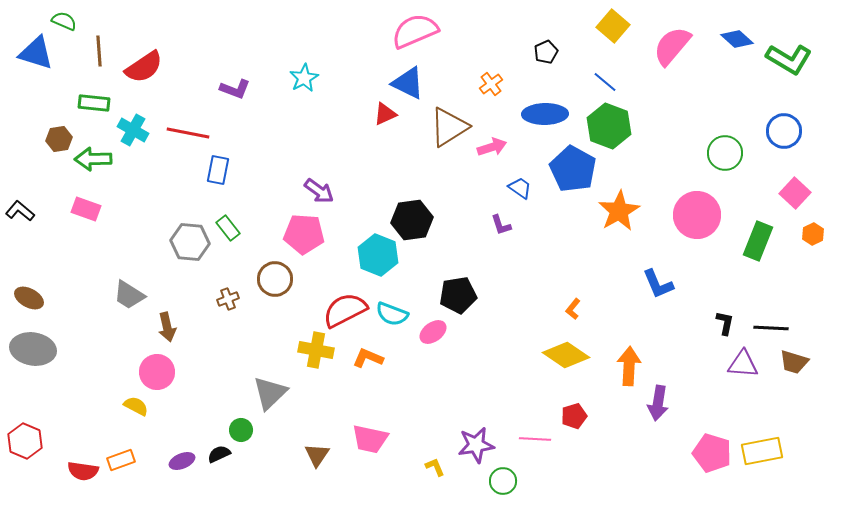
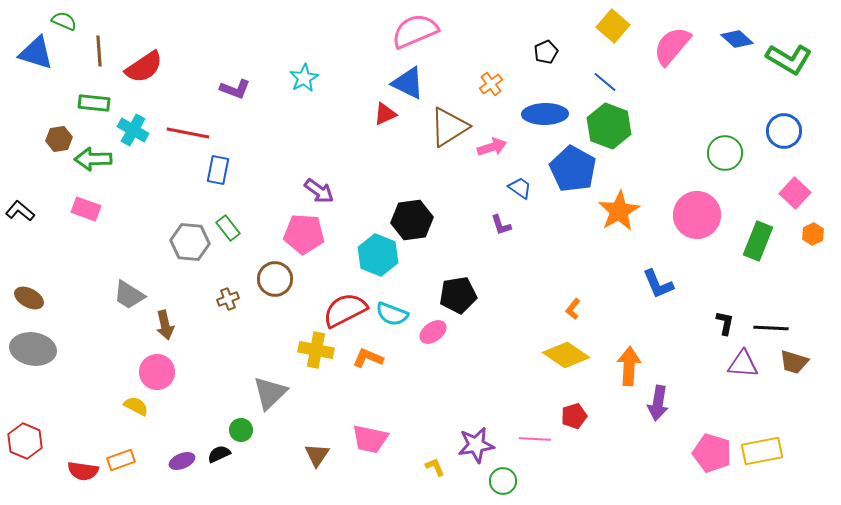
brown arrow at (167, 327): moved 2 px left, 2 px up
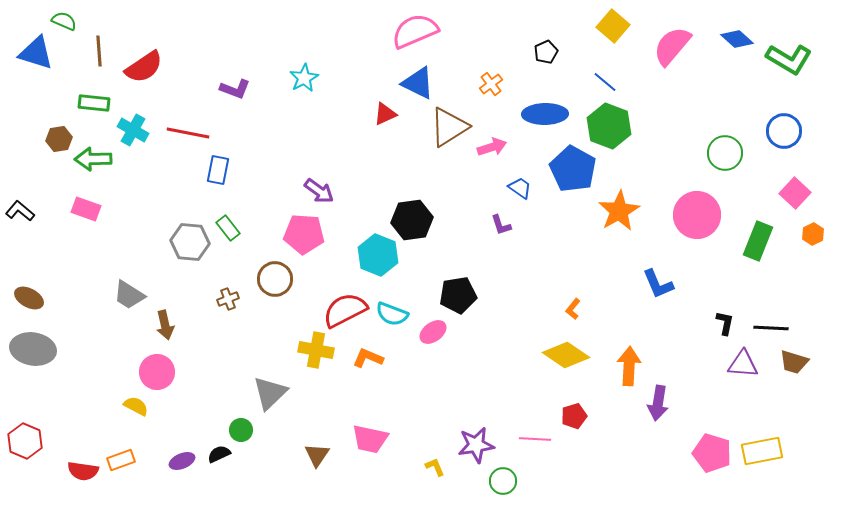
blue triangle at (408, 83): moved 10 px right
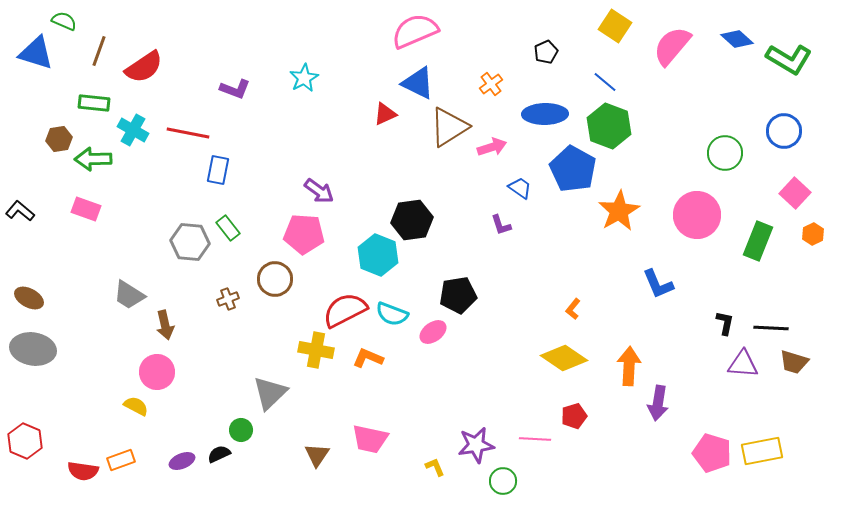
yellow square at (613, 26): moved 2 px right; rotated 8 degrees counterclockwise
brown line at (99, 51): rotated 24 degrees clockwise
yellow diamond at (566, 355): moved 2 px left, 3 px down
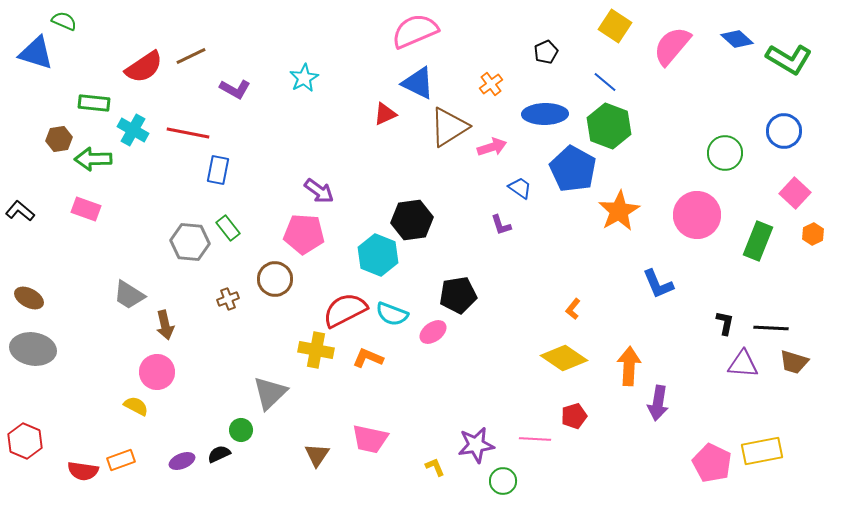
brown line at (99, 51): moved 92 px right, 5 px down; rotated 44 degrees clockwise
purple L-shape at (235, 89): rotated 8 degrees clockwise
pink pentagon at (712, 453): moved 10 px down; rotated 9 degrees clockwise
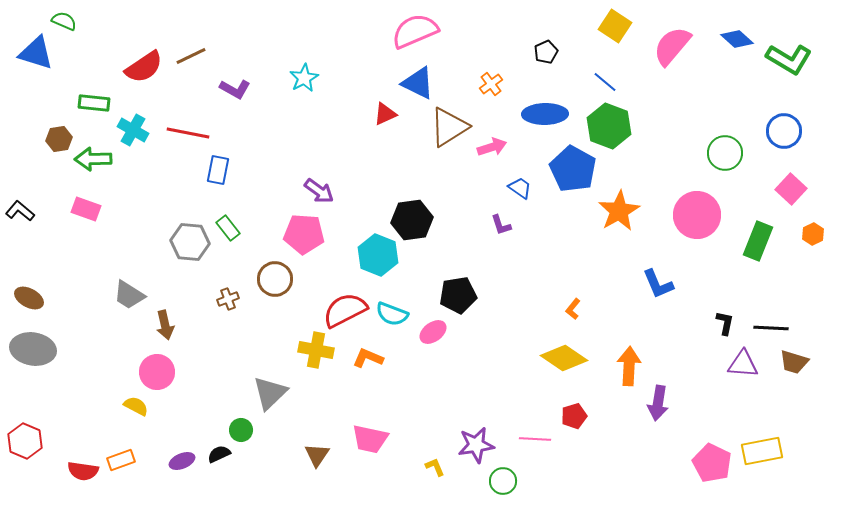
pink square at (795, 193): moved 4 px left, 4 px up
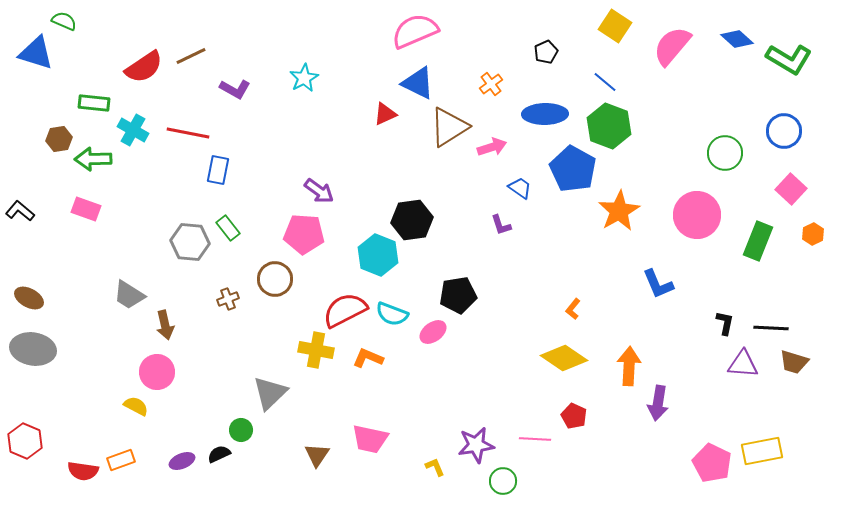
red pentagon at (574, 416): rotated 30 degrees counterclockwise
